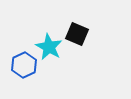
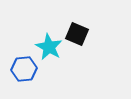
blue hexagon: moved 4 px down; rotated 20 degrees clockwise
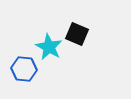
blue hexagon: rotated 10 degrees clockwise
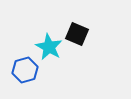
blue hexagon: moved 1 px right, 1 px down; rotated 20 degrees counterclockwise
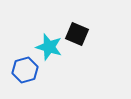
cyan star: rotated 12 degrees counterclockwise
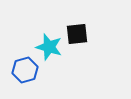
black square: rotated 30 degrees counterclockwise
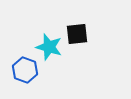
blue hexagon: rotated 25 degrees counterclockwise
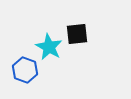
cyan star: rotated 12 degrees clockwise
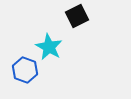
black square: moved 18 px up; rotated 20 degrees counterclockwise
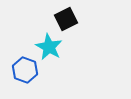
black square: moved 11 px left, 3 px down
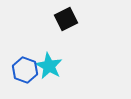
cyan star: moved 19 px down
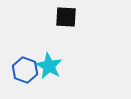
black square: moved 2 px up; rotated 30 degrees clockwise
